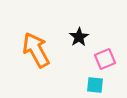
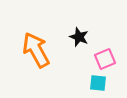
black star: rotated 18 degrees counterclockwise
cyan square: moved 3 px right, 2 px up
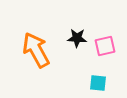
black star: moved 2 px left, 1 px down; rotated 18 degrees counterclockwise
pink square: moved 13 px up; rotated 10 degrees clockwise
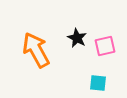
black star: rotated 24 degrees clockwise
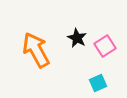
pink square: rotated 20 degrees counterclockwise
cyan square: rotated 30 degrees counterclockwise
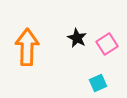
pink square: moved 2 px right, 2 px up
orange arrow: moved 9 px left, 3 px up; rotated 30 degrees clockwise
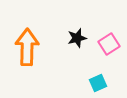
black star: rotated 30 degrees clockwise
pink square: moved 2 px right
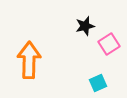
black star: moved 8 px right, 12 px up
orange arrow: moved 2 px right, 13 px down
